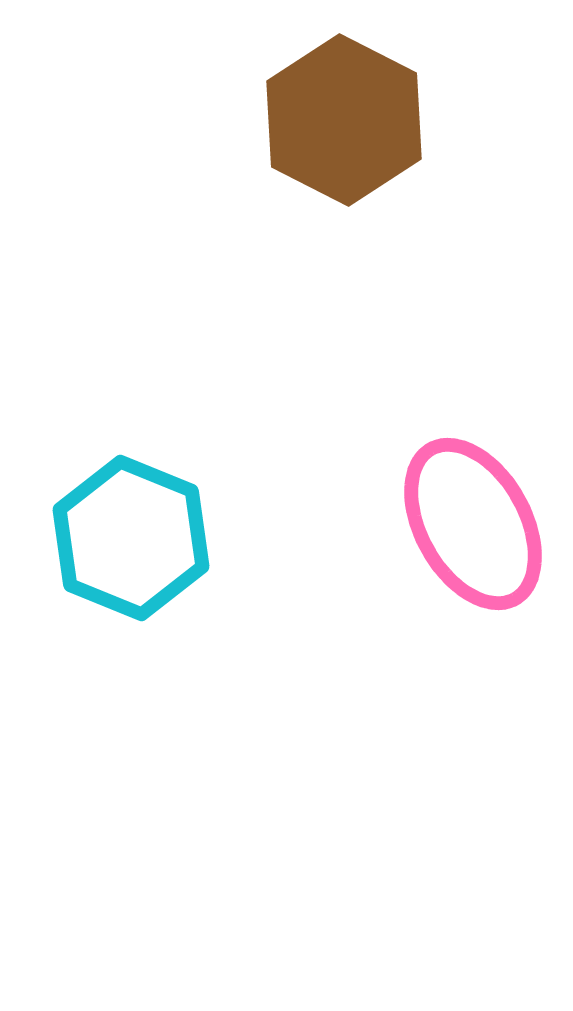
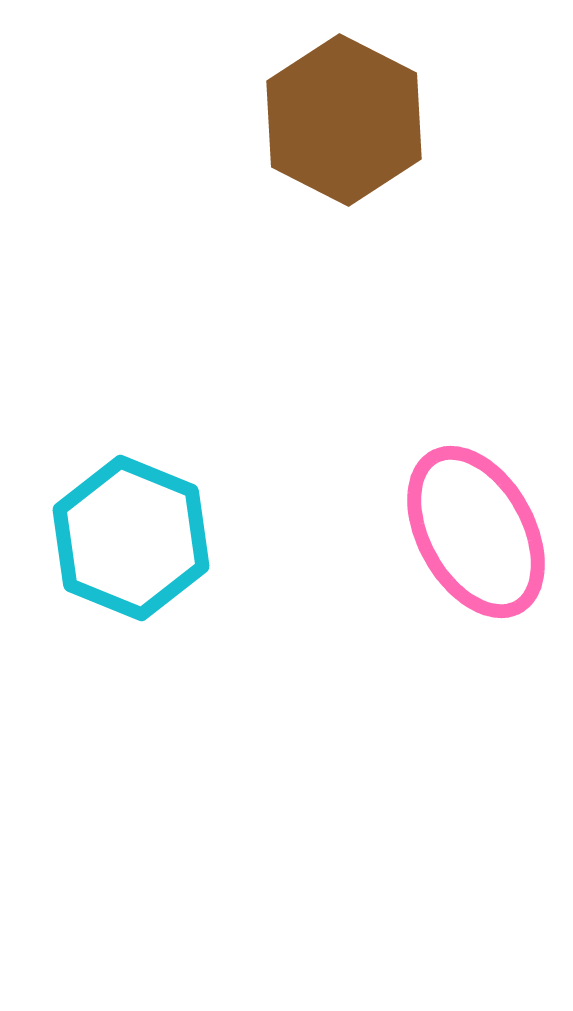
pink ellipse: moved 3 px right, 8 px down
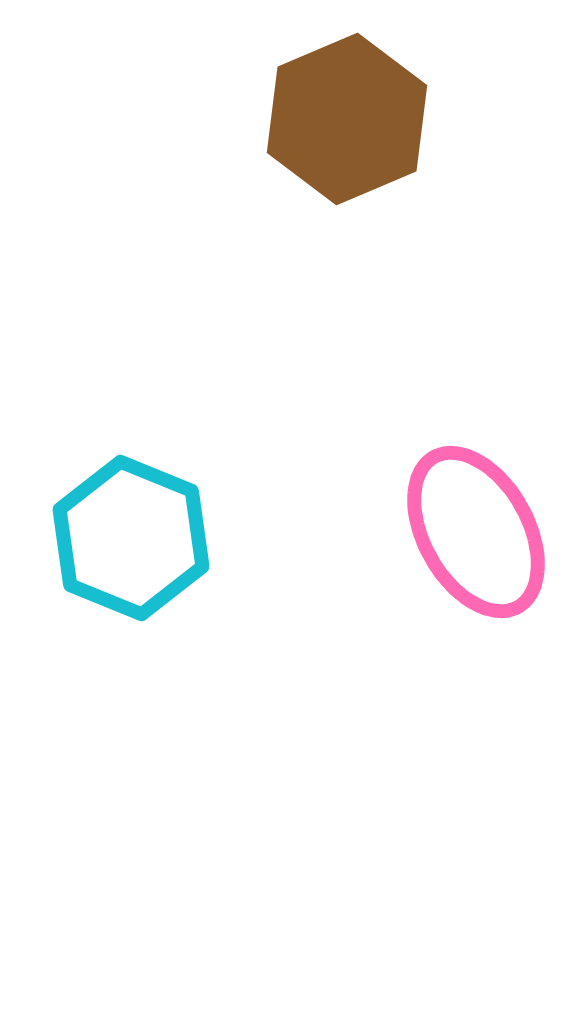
brown hexagon: moved 3 px right, 1 px up; rotated 10 degrees clockwise
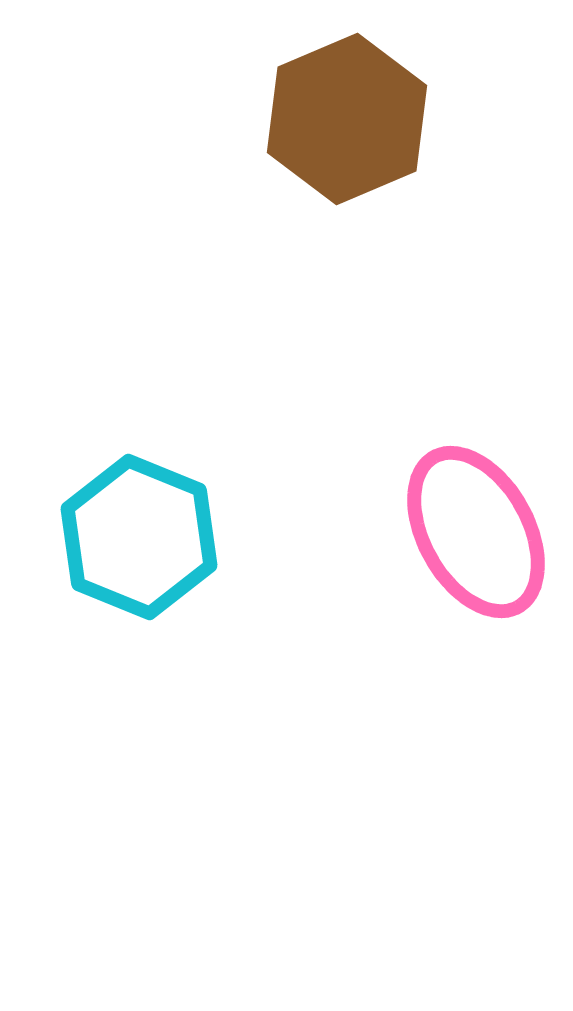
cyan hexagon: moved 8 px right, 1 px up
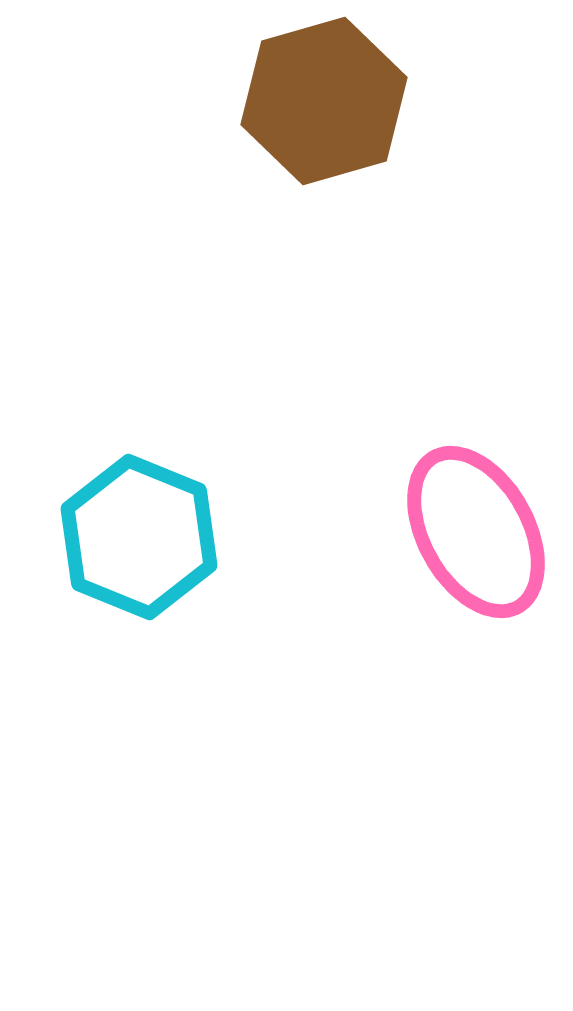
brown hexagon: moved 23 px left, 18 px up; rotated 7 degrees clockwise
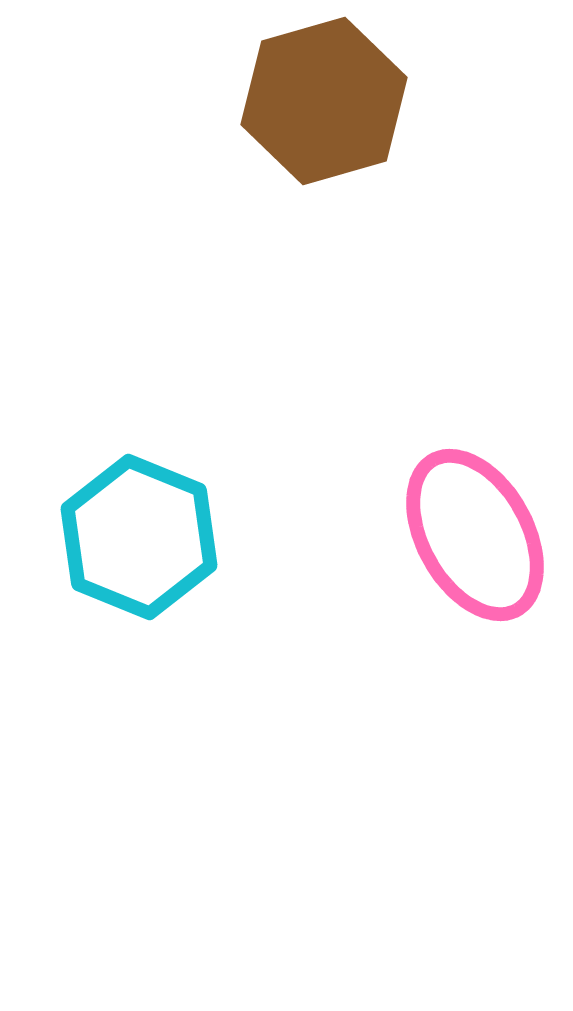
pink ellipse: moved 1 px left, 3 px down
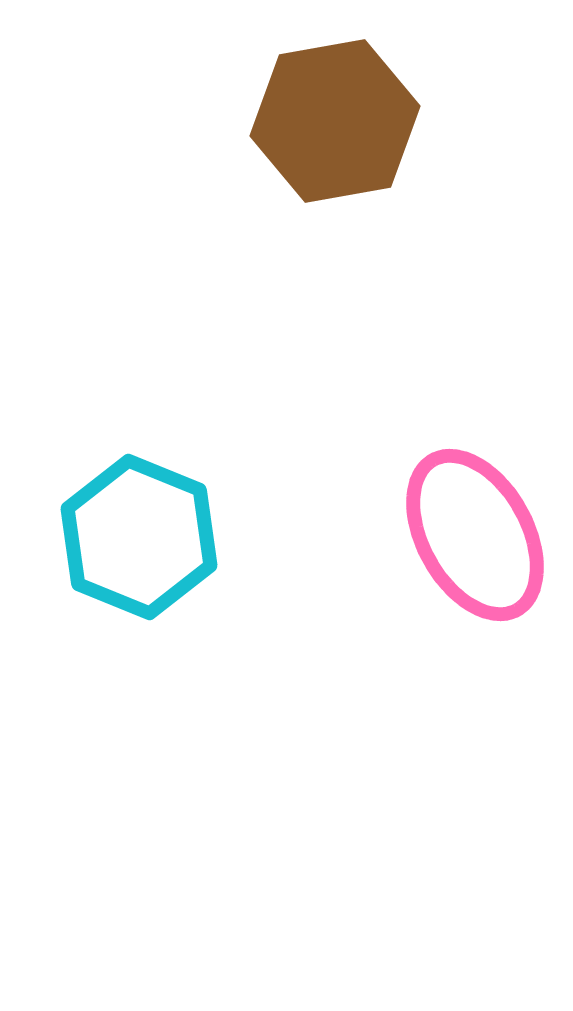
brown hexagon: moved 11 px right, 20 px down; rotated 6 degrees clockwise
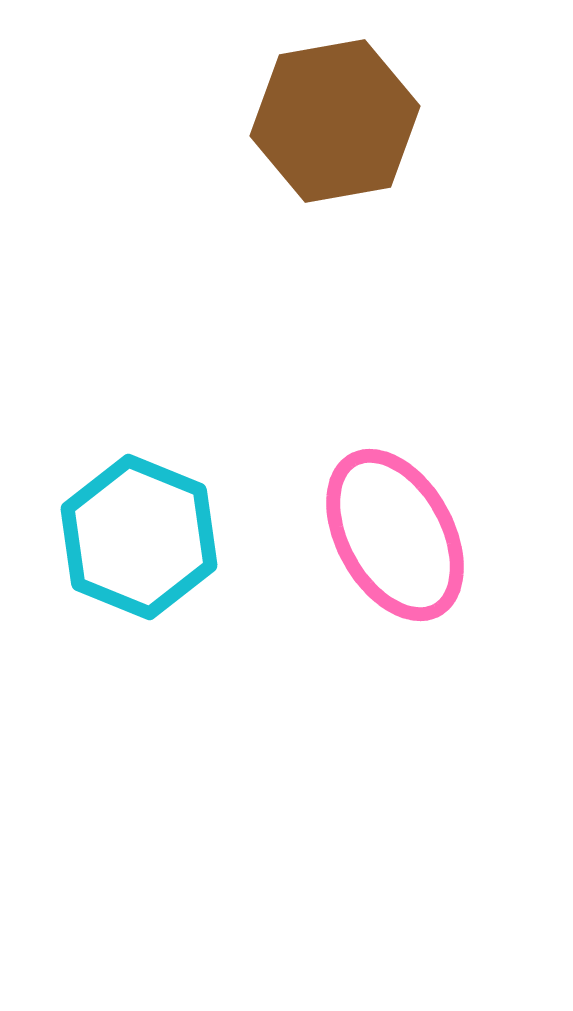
pink ellipse: moved 80 px left
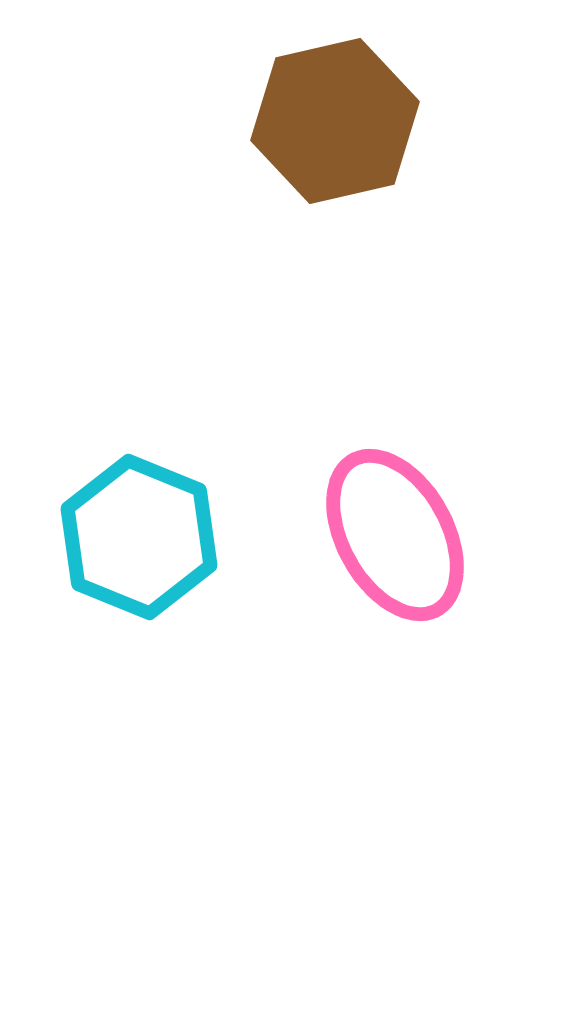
brown hexagon: rotated 3 degrees counterclockwise
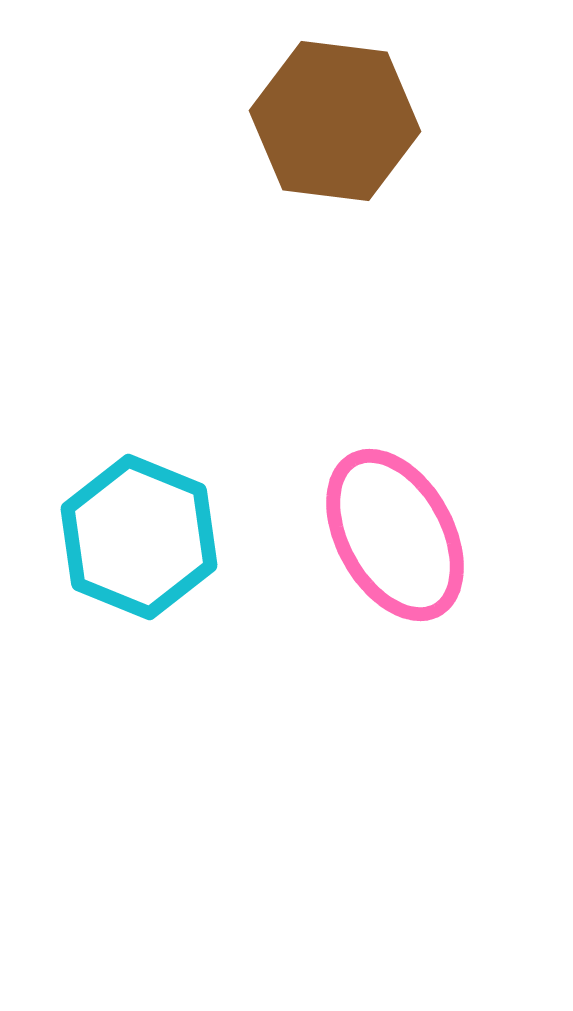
brown hexagon: rotated 20 degrees clockwise
